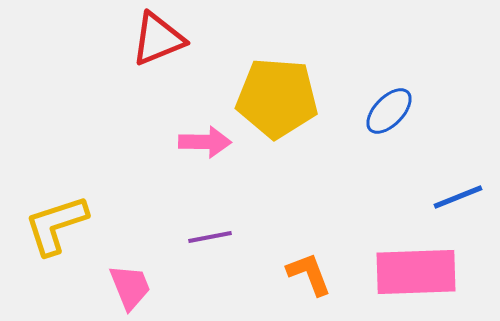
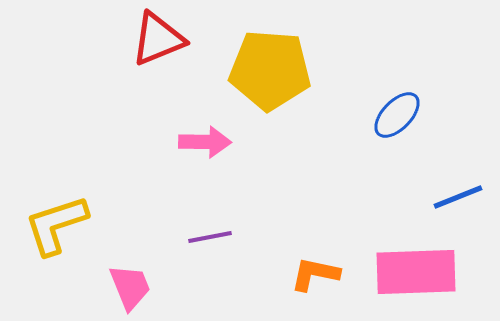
yellow pentagon: moved 7 px left, 28 px up
blue ellipse: moved 8 px right, 4 px down
orange L-shape: moved 6 px right; rotated 57 degrees counterclockwise
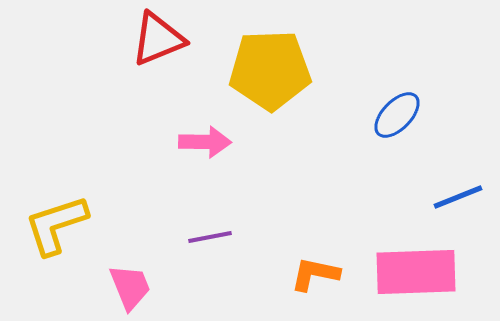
yellow pentagon: rotated 6 degrees counterclockwise
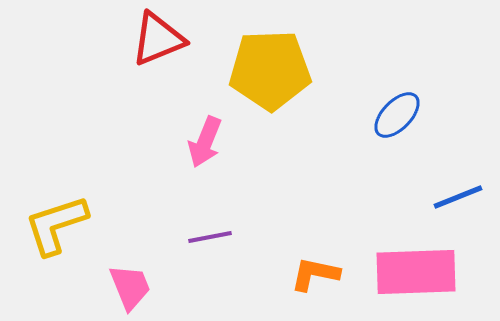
pink arrow: rotated 111 degrees clockwise
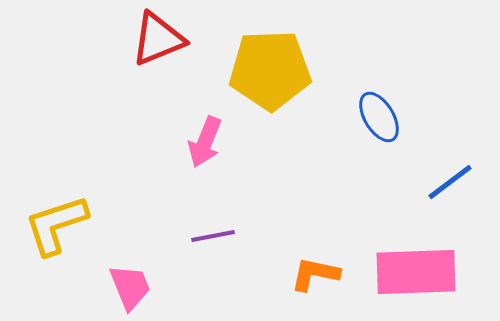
blue ellipse: moved 18 px left, 2 px down; rotated 75 degrees counterclockwise
blue line: moved 8 px left, 15 px up; rotated 15 degrees counterclockwise
purple line: moved 3 px right, 1 px up
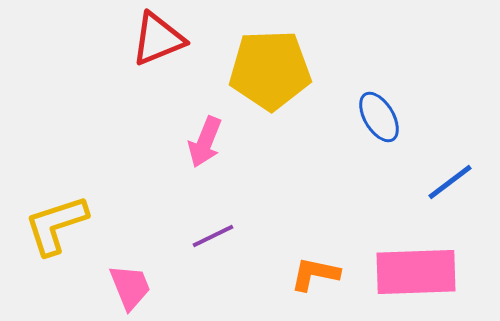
purple line: rotated 15 degrees counterclockwise
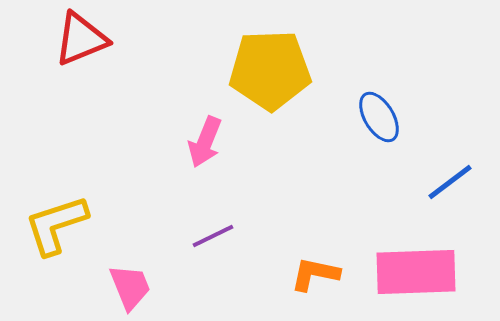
red triangle: moved 77 px left
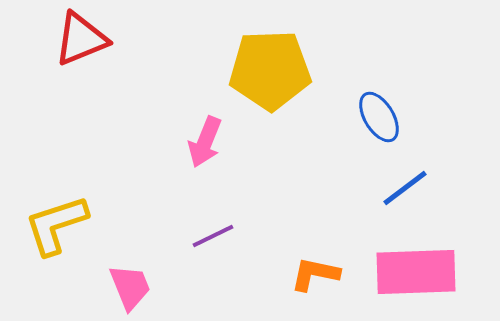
blue line: moved 45 px left, 6 px down
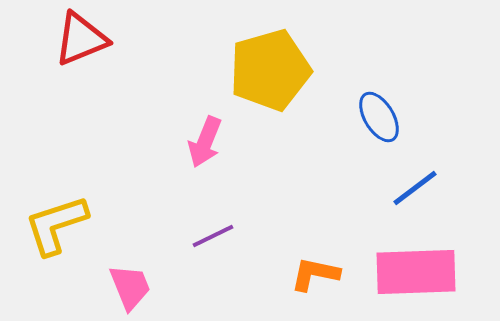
yellow pentagon: rotated 14 degrees counterclockwise
blue line: moved 10 px right
